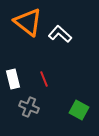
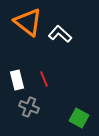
white rectangle: moved 4 px right, 1 px down
green square: moved 8 px down
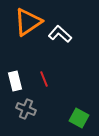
orange triangle: rotated 48 degrees clockwise
white rectangle: moved 2 px left, 1 px down
gray cross: moved 3 px left, 2 px down
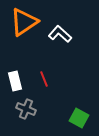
orange triangle: moved 4 px left
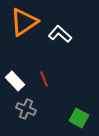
white rectangle: rotated 30 degrees counterclockwise
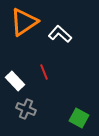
red line: moved 7 px up
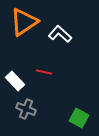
red line: rotated 56 degrees counterclockwise
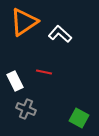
white rectangle: rotated 18 degrees clockwise
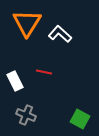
orange triangle: moved 3 px right, 1 px down; rotated 24 degrees counterclockwise
gray cross: moved 6 px down
green square: moved 1 px right, 1 px down
